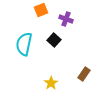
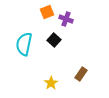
orange square: moved 6 px right, 2 px down
brown rectangle: moved 3 px left
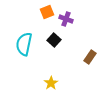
brown rectangle: moved 9 px right, 17 px up
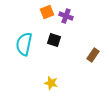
purple cross: moved 3 px up
black square: rotated 24 degrees counterclockwise
brown rectangle: moved 3 px right, 2 px up
yellow star: rotated 24 degrees counterclockwise
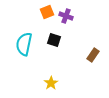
yellow star: rotated 24 degrees clockwise
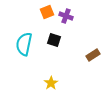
brown rectangle: rotated 24 degrees clockwise
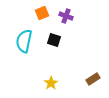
orange square: moved 5 px left, 1 px down
cyan semicircle: moved 3 px up
brown rectangle: moved 24 px down
